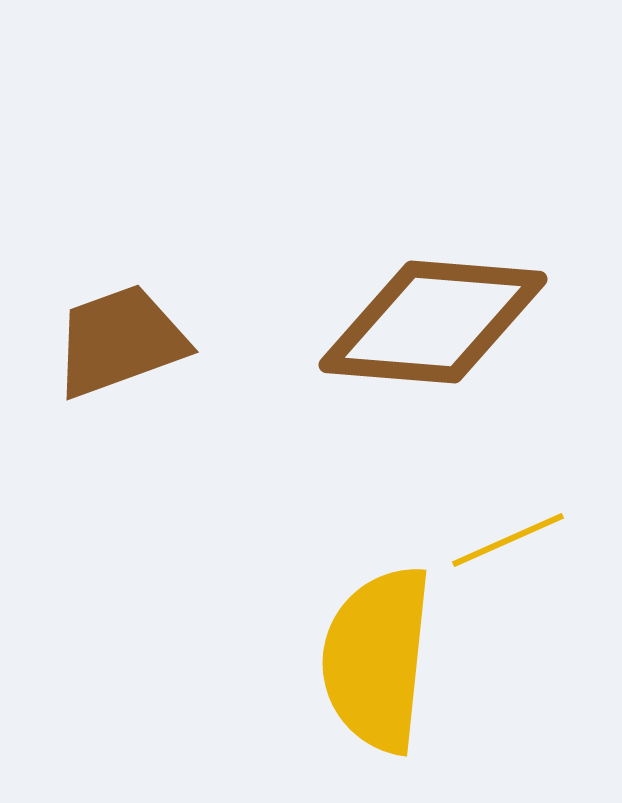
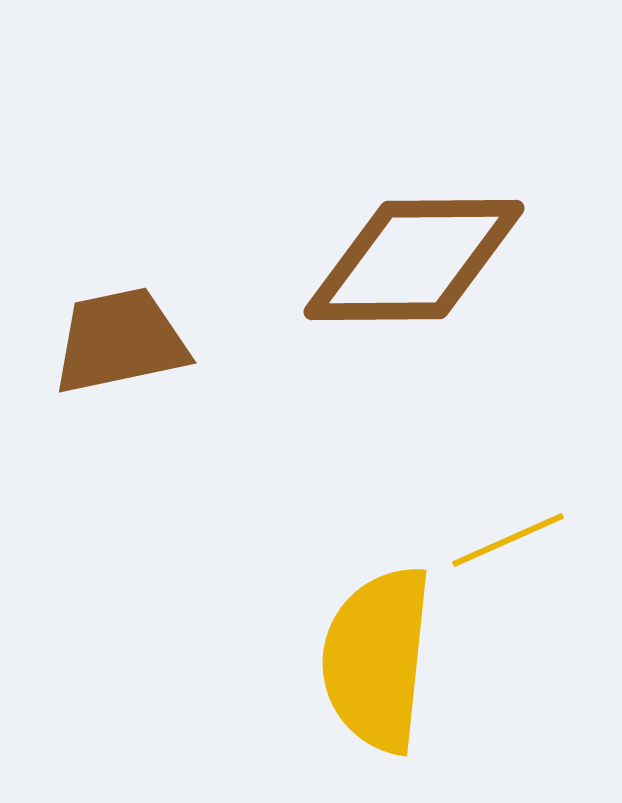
brown diamond: moved 19 px left, 62 px up; rotated 5 degrees counterclockwise
brown trapezoid: rotated 8 degrees clockwise
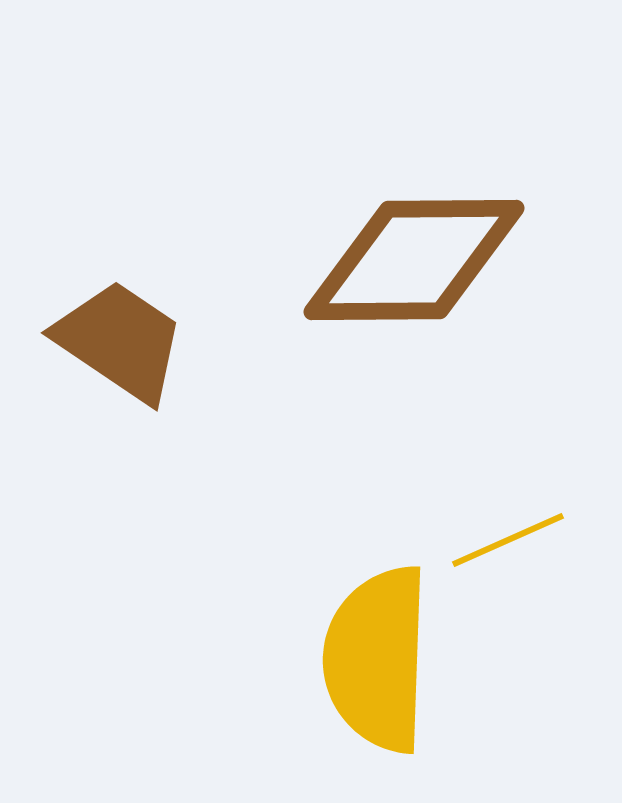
brown trapezoid: rotated 46 degrees clockwise
yellow semicircle: rotated 4 degrees counterclockwise
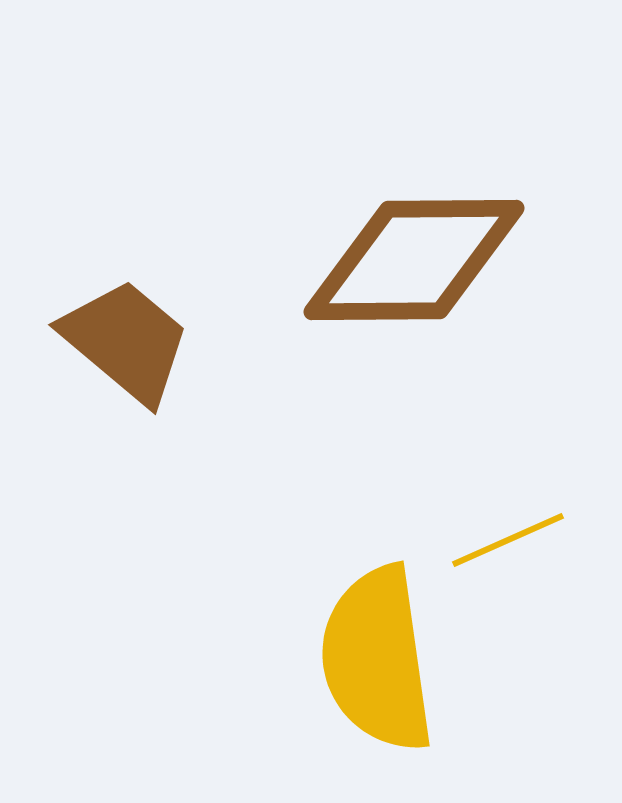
brown trapezoid: moved 6 px right; rotated 6 degrees clockwise
yellow semicircle: rotated 10 degrees counterclockwise
